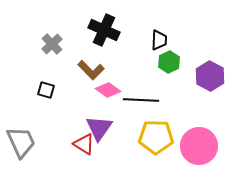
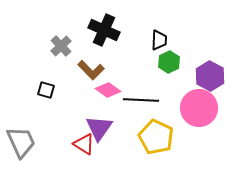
gray cross: moved 9 px right, 2 px down
yellow pentagon: rotated 24 degrees clockwise
pink circle: moved 38 px up
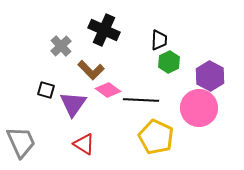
purple triangle: moved 26 px left, 24 px up
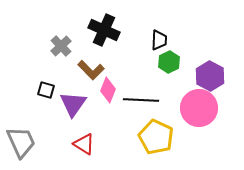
pink diamond: rotated 75 degrees clockwise
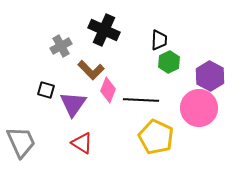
gray cross: rotated 15 degrees clockwise
red triangle: moved 2 px left, 1 px up
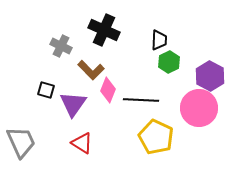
gray cross: rotated 35 degrees counterclockwise
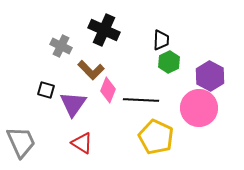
black trapezoid: moved 2 px right
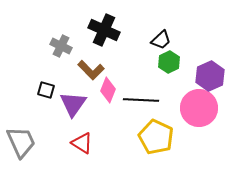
black trapezoid: rotated 45 degrees clockwise
purple hexagon: rotated 8 degrees clockwise
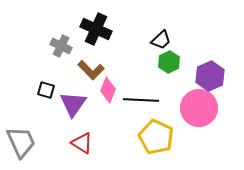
black cross: moved 8 px left, 1 px up
